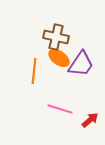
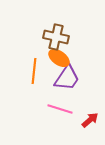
purple trapezoid: moved 14 px left, 14 px down
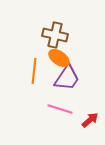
brown cross: moved 1 px left, 2 px up
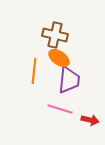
purple trapezoid: moved 2 px right, 2 px down; rotated 28 degrees counterclockwise
red arrow: rotated 54 degrees clockwise
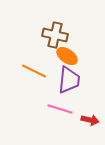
orange ellipse: moved 8 px right, 2 px up
orange line: rotated 70 degrees counterclockwise
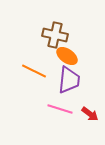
red arrow: moved 6 px up; rotated 24 degrees clockwise
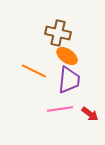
brown cross: moved 3 px right, 2 px up
pink line: rotated 25 degrees counterclockwise
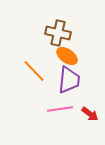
orange line: rotated 20 degrees clockwise
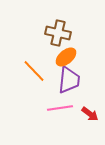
orange ellipse: moved 1 px left, 1 px down; rotated 75 degrees counterclockwise
pink line: moved 1 px up
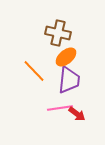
red arrow: moved 13 px left
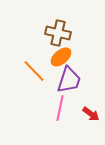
orange ellipse: moved 5 px left
purple trapezoid: rotated 12 degrees clockwise
pink line: rotated 70 degrees counterclockwise
red arrow: moved 14 px right
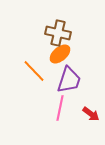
orange ellipse: moved 1 px left, 3 px up
